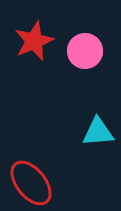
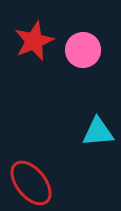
pink circle: moved 2 px left, 1 px up
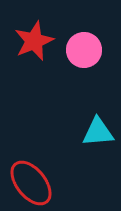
pink circle: moved 1 px right
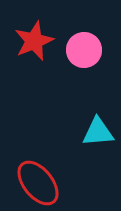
red ellipse: moved 7 px right
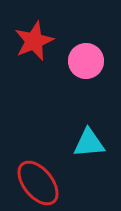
pink circle: moved 2 px right, 11 px down
cyan triangle: moved 9 px left, 11 px down
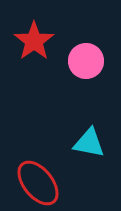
red star: rotated 12 degrees counterclockwise
cyan triangle: rotated 16 degrees clockwise
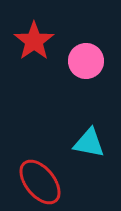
red ellipse: moved 2 px right, 1 px up
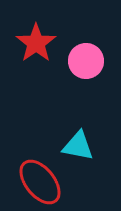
red star: moved 2 px right, 2 px down
cyan triangle: moved 11 px left, 3 px down
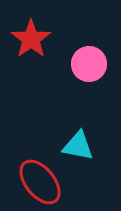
red star: moved 5 px left, 4 px up
pink circle: moved 3 px right, 3 px down
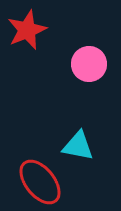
red star: moved 4 px left, 9 px up; rotated 12 degrees clockwise
